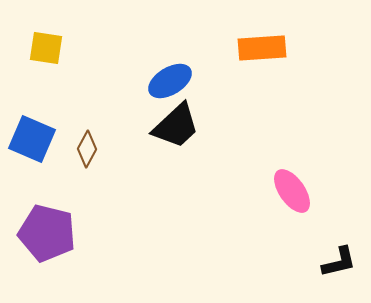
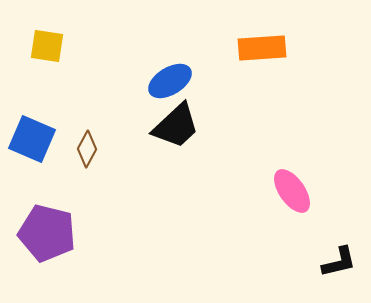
yellow square: moved 1 px right, 2 px up
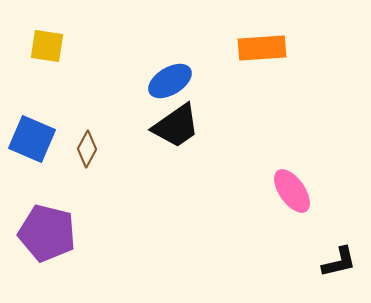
black trapezoid: rotated 8 degrees clockwise
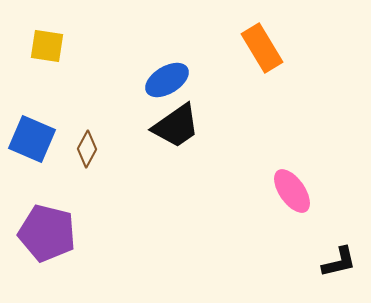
orange rectangle: rotated 63 degrees clockwise
blue ellipse: moved 3 px left, 1 px up
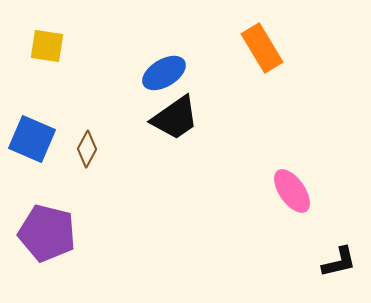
blue ellipse: moved 3 px left, 7 px up
black trapezoid: moved 1 px left, 8 px up
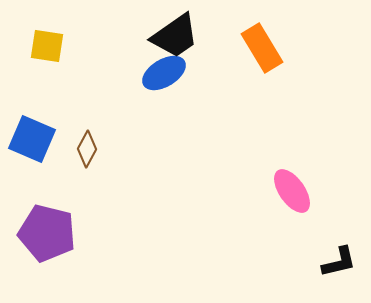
black trapezoid: moved 82 px up
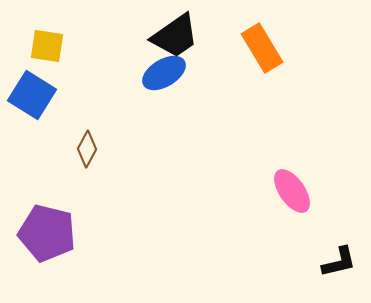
blue square: moved 44 px up; rotated 9 degrees clockwise
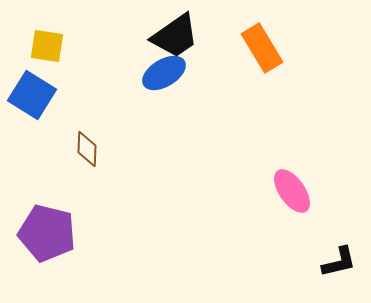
brown diamond: rotated 27 degrees counterclockwise
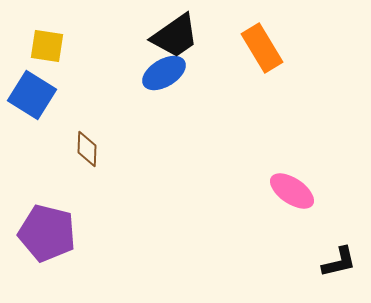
pink ellipse: rotated 21 degrees counterclockwise
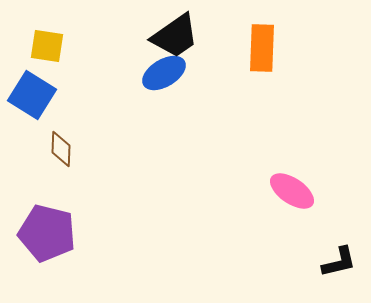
orange rectangle: rotated 33 degrees clockwise
brown diamond: moved 26 px left
